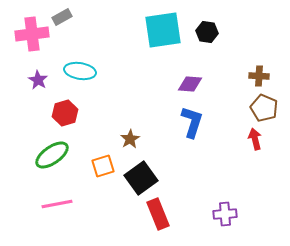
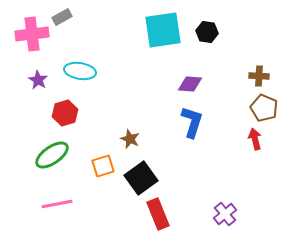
brown star: rotated 18 degrees counterclockwise
purple cross: rotated 35 degrees counterclockwise
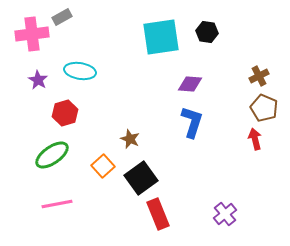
cyan square: moved 2 px left, 7 px down
brown cross: rotated 30 degrees counterclockwise
orange square: rotated 25 degrees counterclockwise
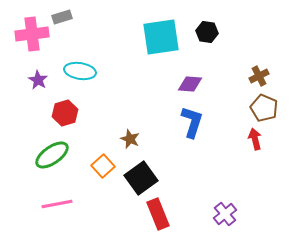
gray rectangle: rotated 12 degrees clockwise
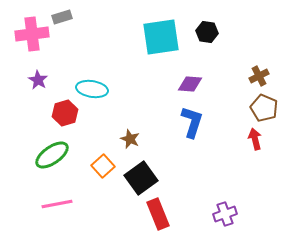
cyan ellipse: moved 12 px right, 18 px down
purple cross: rotated 20 degrees clockwise
